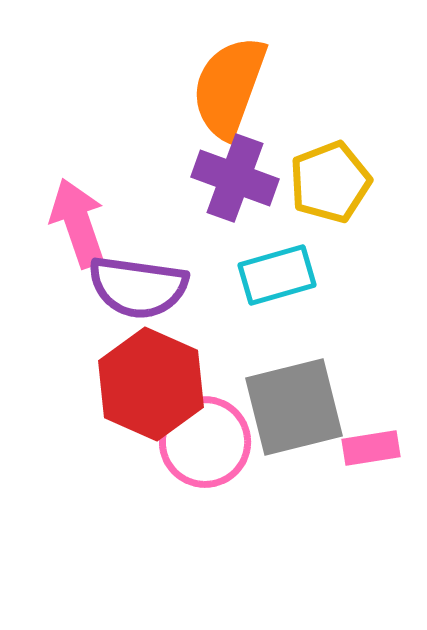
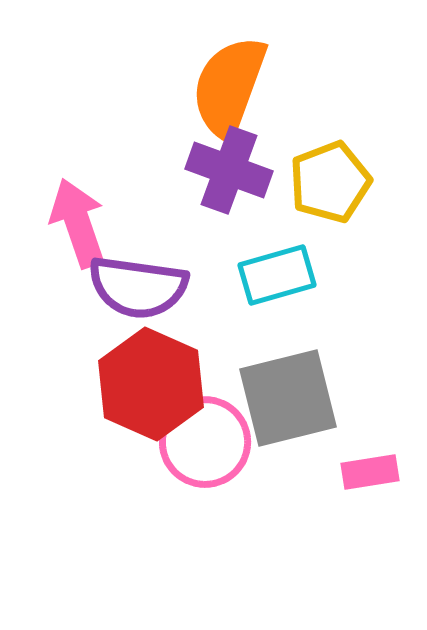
purple cross: moved 6 px left, 8 px up
gray square: moved 6 px left, 9 px up
pink rectangle: moved 1 px left, 24 px down
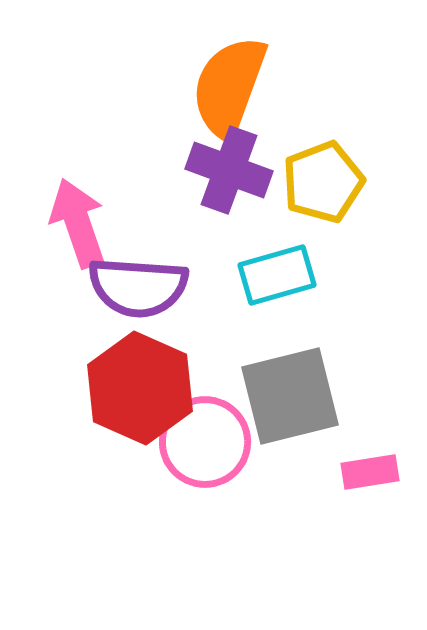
yellow pentagon: moved 7 px left
purple semicircle: rotated 4 degrees counterclockwise
red hexagon: moved 11 px left, 4 px down
gray square: moved 2 px right, 2 px up
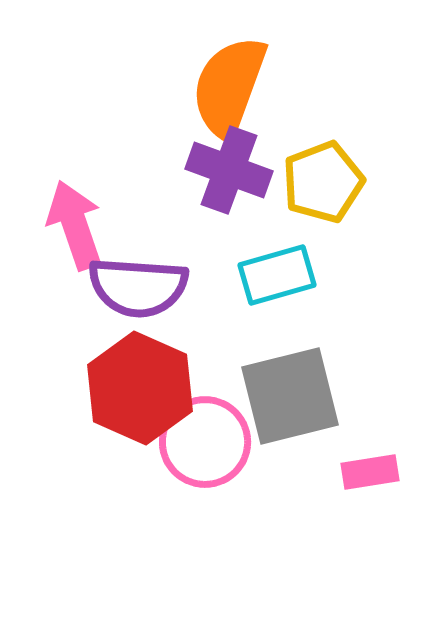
pink arrow: moved 3 px left, 2 px down
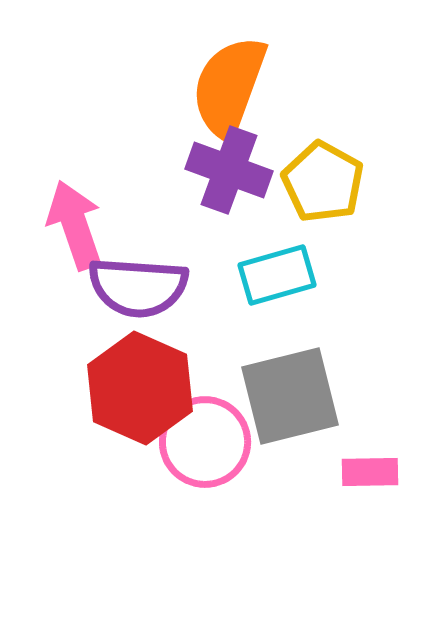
yellow pentagon: rotated 22 degrees counterclockwise
pink rectangle: rotated 8 degrees clockwise
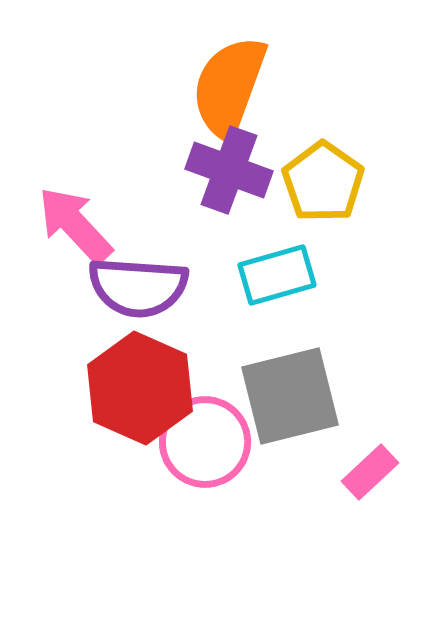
yellow pentagon: rotated 6 degrees clockwise
pink arrow: rotated 24 degrees counterclockwise
pink rectangle: rotated 42 degrees counterclockwise
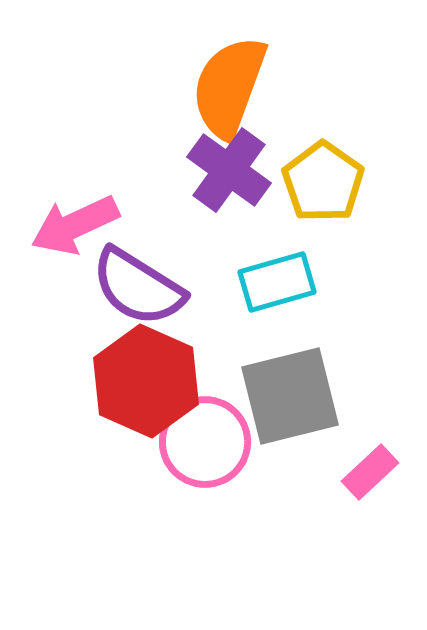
purple cross: rotated 16 degrees clockwise
pink arrow: rotated 72 degrees counterclockwise
cyan rectangle: moved 7 px down
purple semicircle: rotated 28 degrees clockwise
red hexagon: moved 6 px right, 7 px up
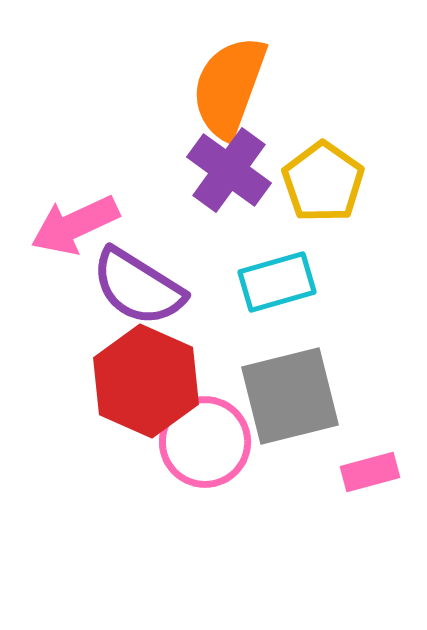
pink rectangle: rotated 28 degrees clockwise
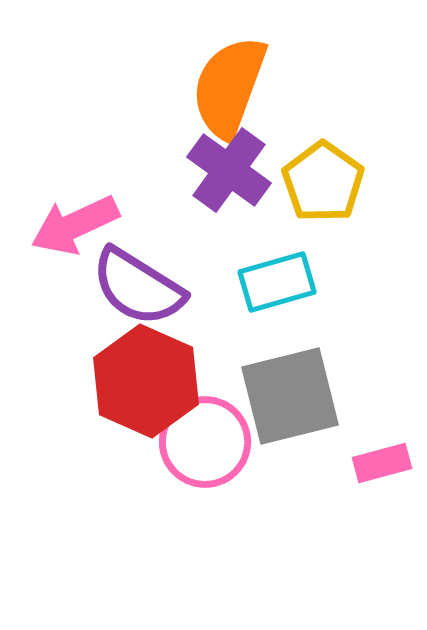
pink rectangle: moved 12 px right, 9 px up
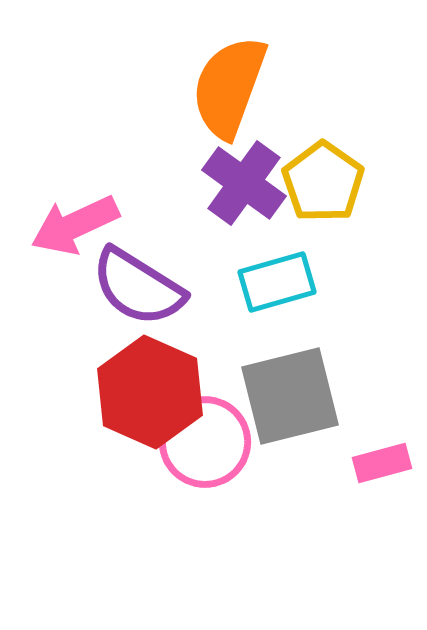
purple cross: moved 15 px right, 13 px down
red hexagon: moved 4 px right, 11 px down
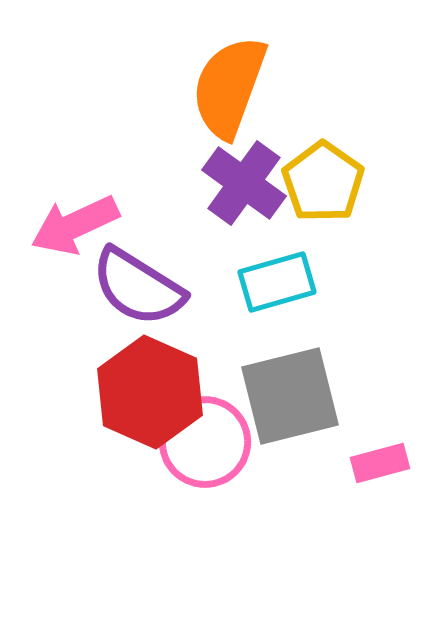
pink rectangle: moved 2 px left
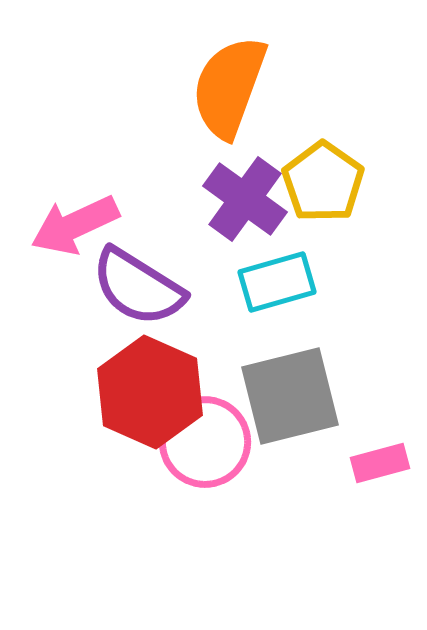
purple cross: moved 1 px right, 16 px down
